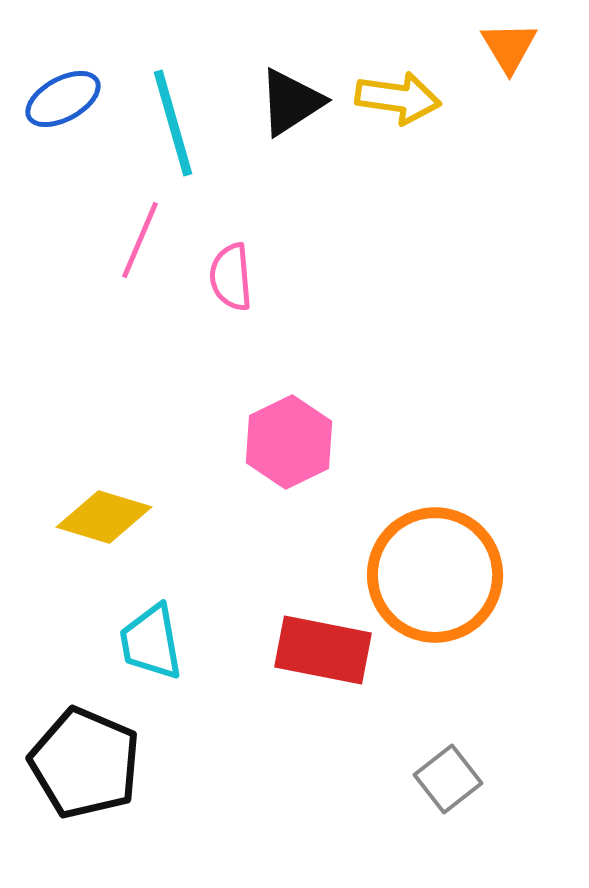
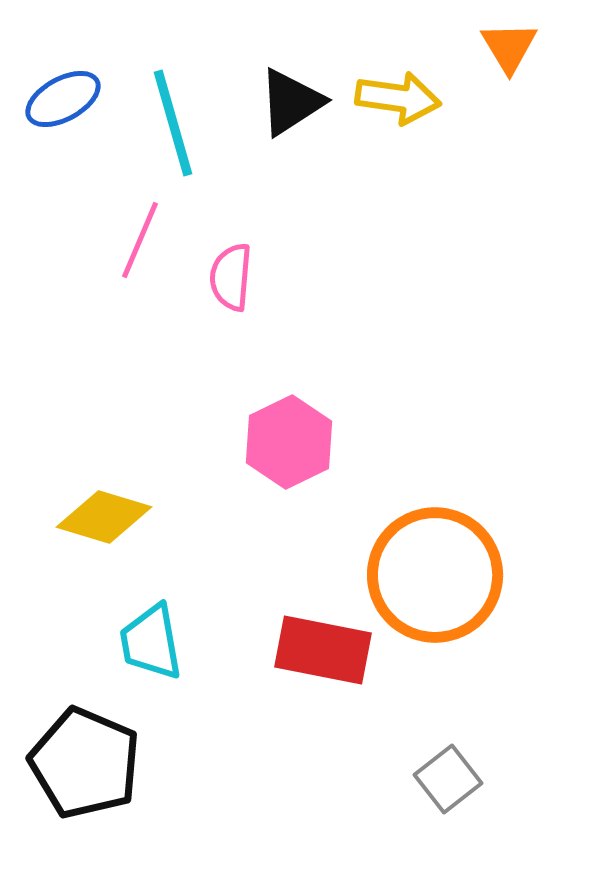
pink semicircle: rotated 10 degrees clockwise
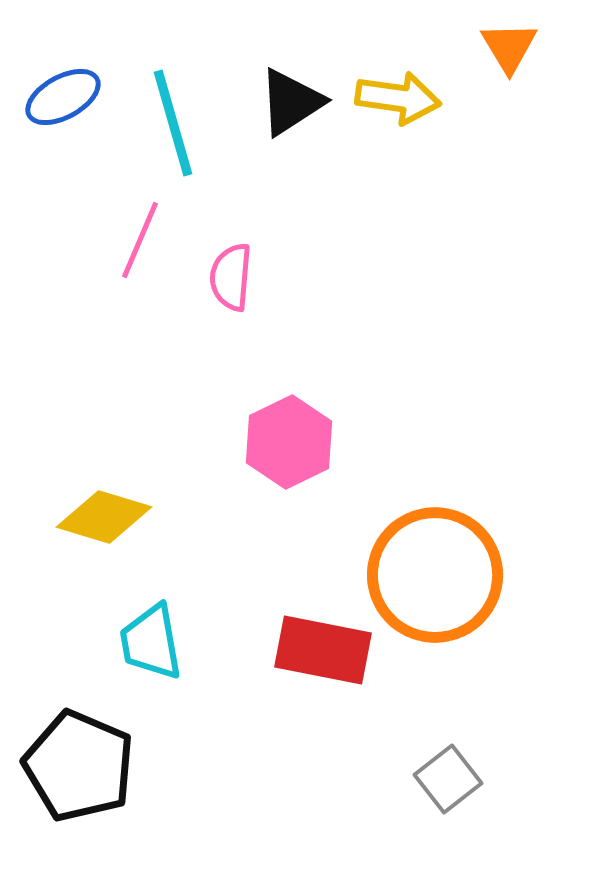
blue ellipse: moved 2 px up
black pentagon: moved 6 px left, 3 px down
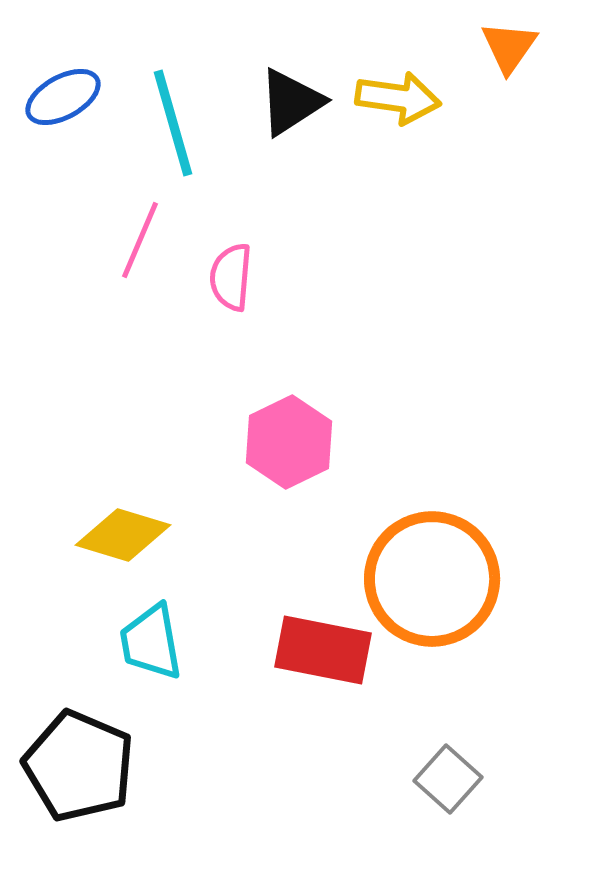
orange triangle: rotated 6 degrees clockwise
yellow diamond: moved 19 px right, 18 px down
orange circle: moved 3 px left, 4 px down
gray square: rotated 10 degrees counterclockwise
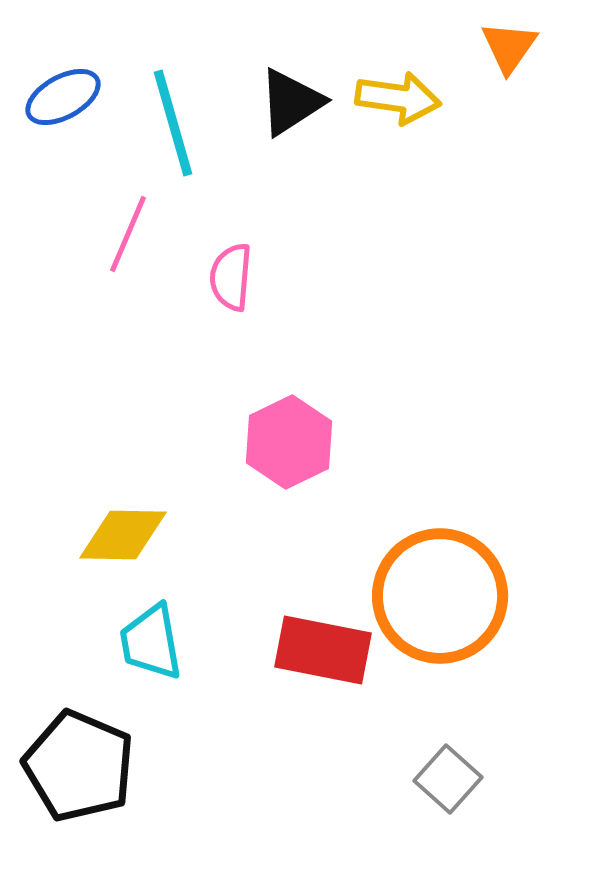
pink line: moved 12 px left, 6 px up
yellow diamond: rotated 16 degrees counterclockwise
orange circle: moved 8 px right, 17 px down
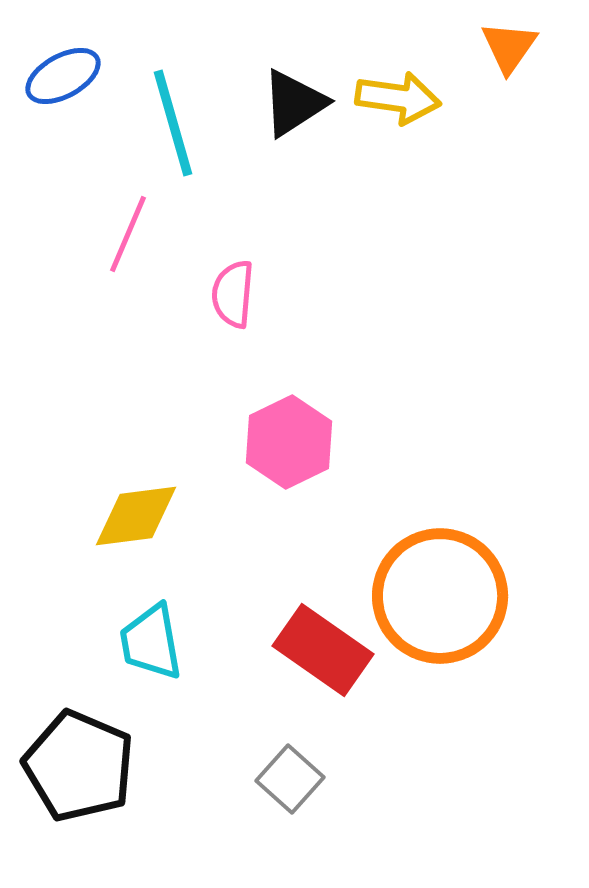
blue ellipse: moved 21 px up
black triangle: moved 3 px right, 1 px down
pink semicircle: moved 2 px right, 17 px down
yellow diamond: moved 13 px right, 19 px up; rotated 8 degrees counterclockwise
red rectangle: rotated 24 degrees clockwise
gray square: moved 158 px left
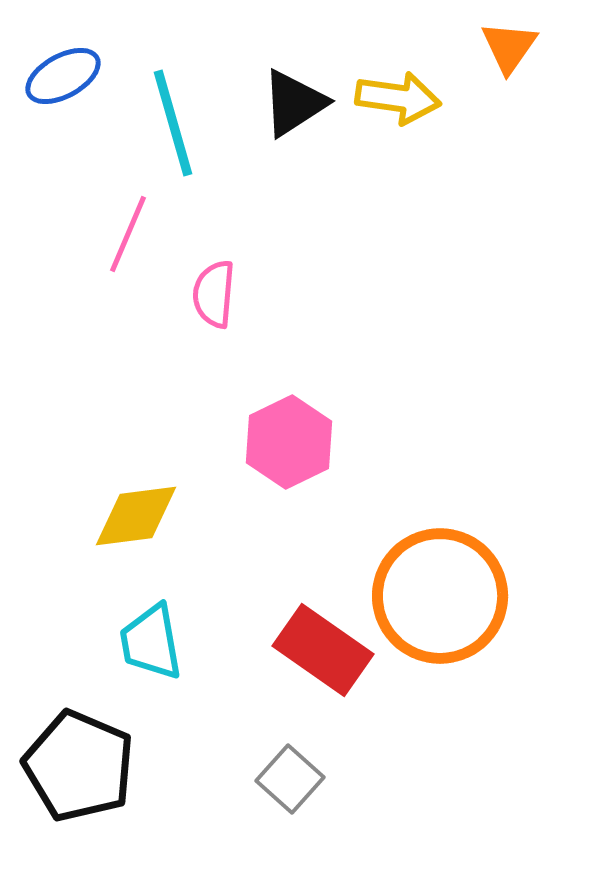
pink semicircle: moved 19 px left
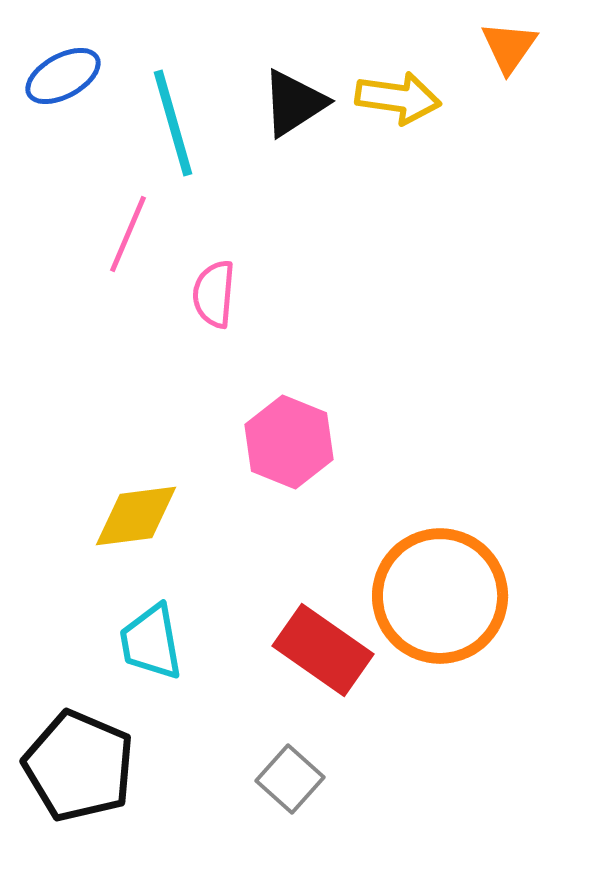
pink hexagon: rotated 12 degrees counterclockwise
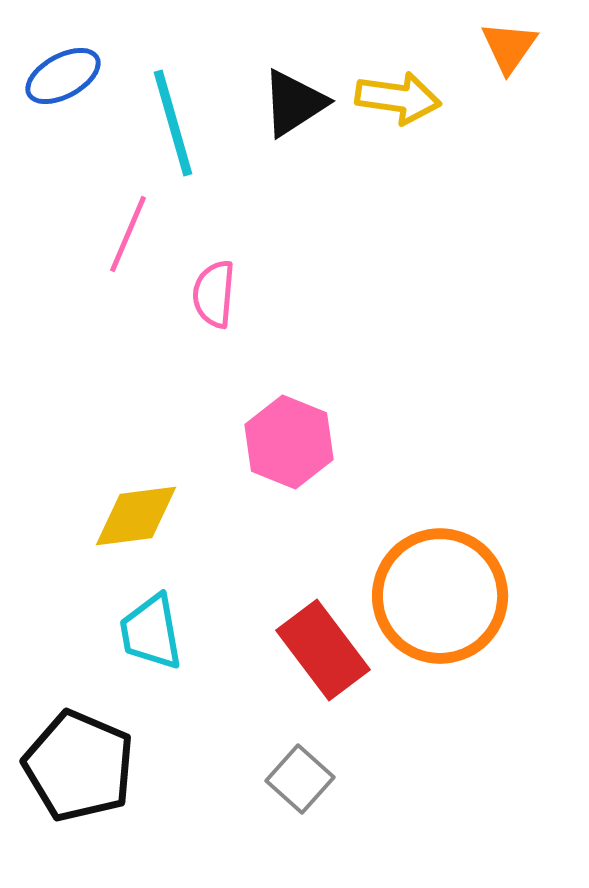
cyan trapezoid: moved 10 px up
red rectangle: rotated 18 degrees clockwise
gray square: moved 10 px right
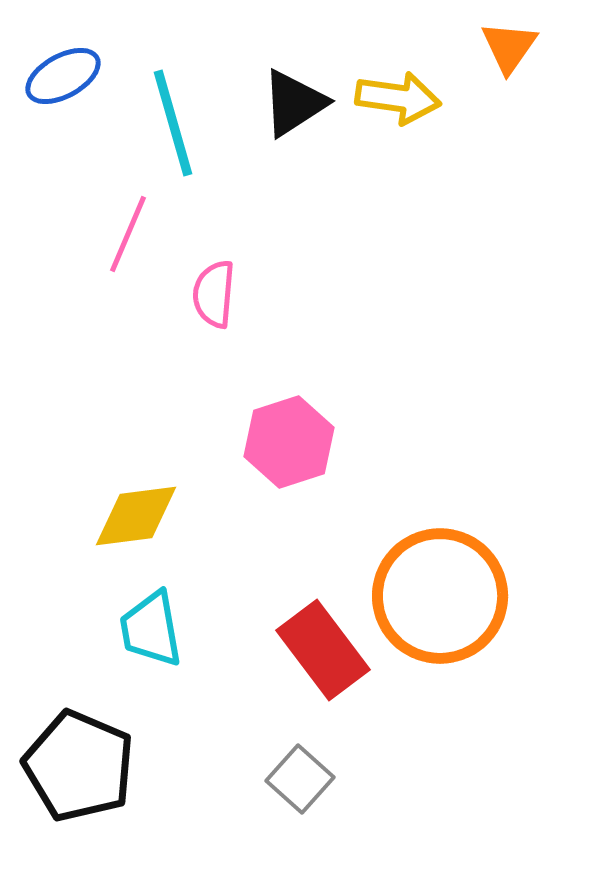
pink hexagon: rotated 20 degrees clockwise
cyan trapezoid: moved 3 px up
